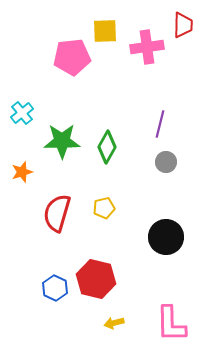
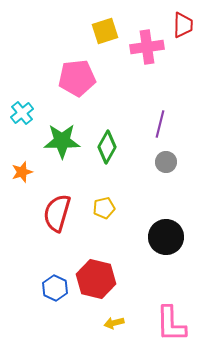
yellow square: rotated 16 degrees counterclockwise
pink pentagon: moved 5 px right, 21 px down
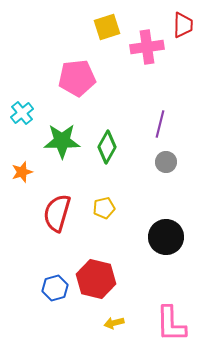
yellow square: moved 2 px right, 4 px up
blue hexagon: rotated 20 degrees clockwise
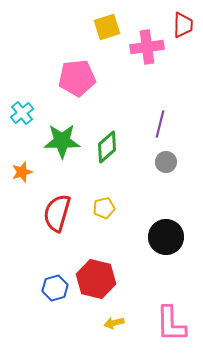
green diamond: rotated 20 degrees clockwise
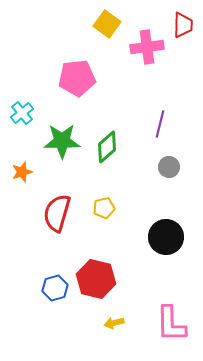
yellow square: moved 3 px up; rotated 36 degrees counterclockwise
gray circle: moved 3 px right, 5 px down
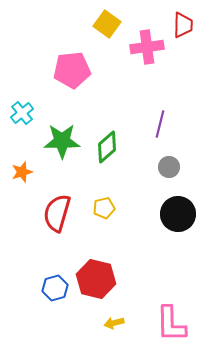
pink pentagon: moved 5 px left, 8 px up
black circle: moved 12 px right, 23 px up
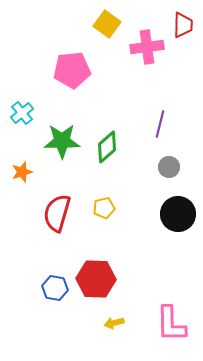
red hexagon: rotated 12 degrees counterclockwise
blue hexagon: rotated 25 degrees clockwise
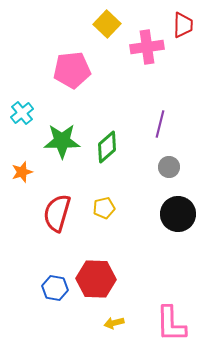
yellow square: rotated 8 degrees clockwise
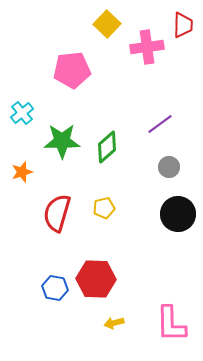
purple line: rotated 40 degrees clockwise
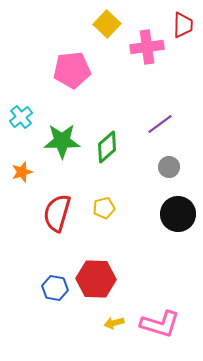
cyan cross: moved 1 px left, 4 px down
pink L-shape: moved 11 px left; rotated 72 degrees counterclockwise
